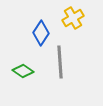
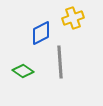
yellow cross: rotated 10 degrees clockwise
blue diamond: rotated 30 degrees clockwise
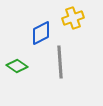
green diamond: moved 6 px left, 5 px up
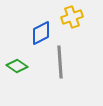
yellow cross: moved 1 px left, 1 px up
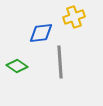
yellow cross: moved 2 px right
blue diamond: rotated 20 degrees clockwise
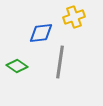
gray line: rotated 12 degrees clockwise
